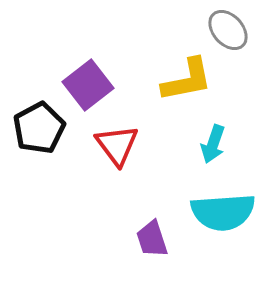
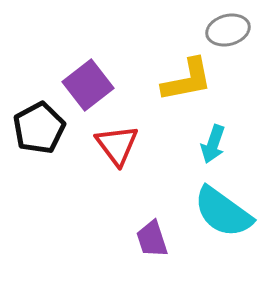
gray ellipse: rotated 63 degrees counterclockwise
cyan semicircle: rotated 40 degrees clockwise
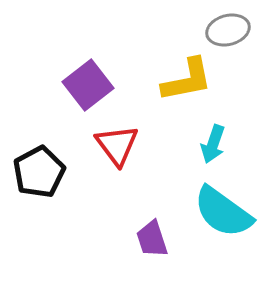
black pentagon: moved 44 px down
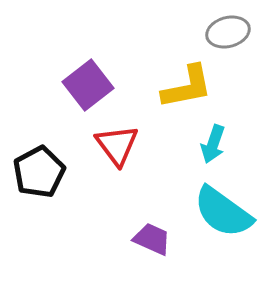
gray ellipse: moved 2 px down
yellow L-shape: moved 7 px down
purple trapezoid: rotated 132 degrees clockwise
